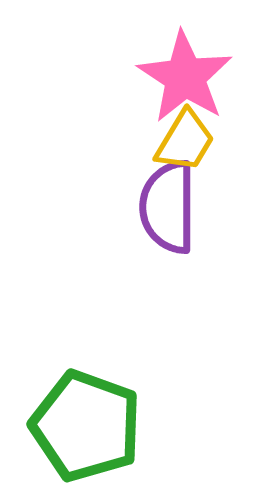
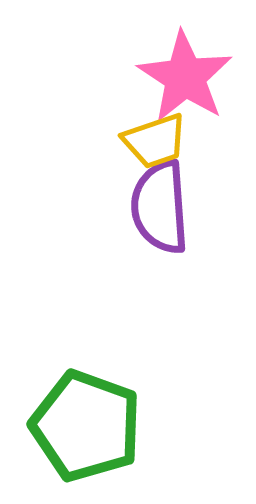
yellow trapezoid: moved 30 px left; rotated 40 degrees clockwise
purple semicircle: moved 8 px left; rotated 4 degrees counterclockwise
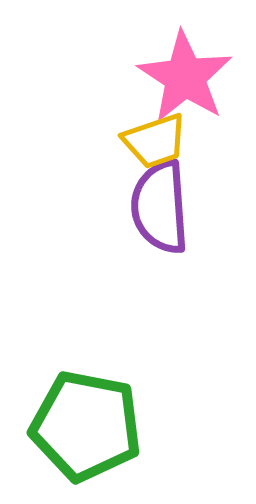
green pentagon: rotated 9 degrees counterclockwise
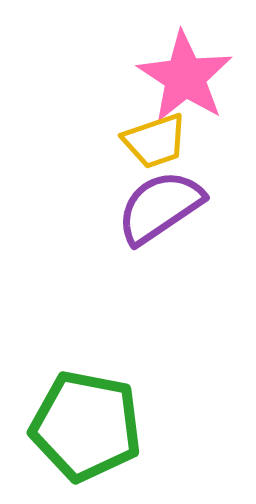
purple semicircle: rotated 60 degrees clockwise
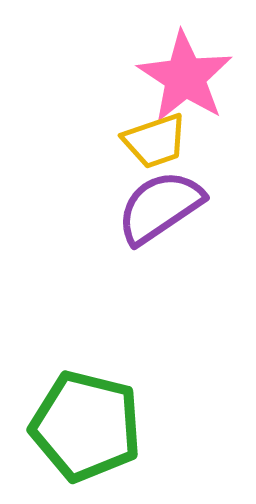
green pentagon: rotated 3 degrees clockwise
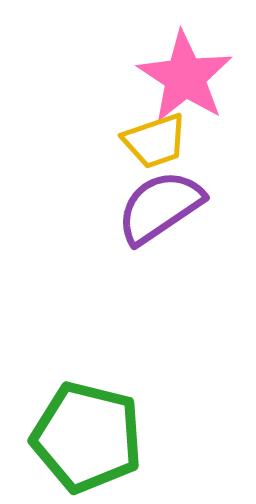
green pentagon: moved 1 px right, 11 px down
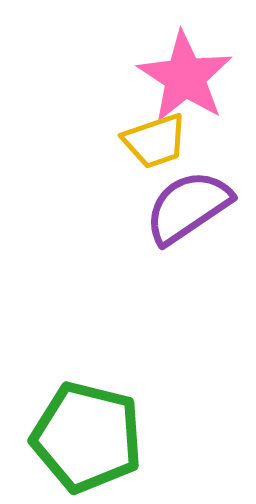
purple semicircle: moved 28 px right
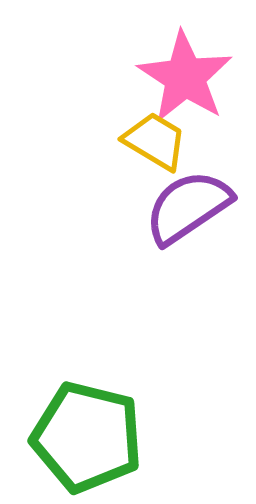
yellow trapezoid: rotated 130 degrees counterclockwise
